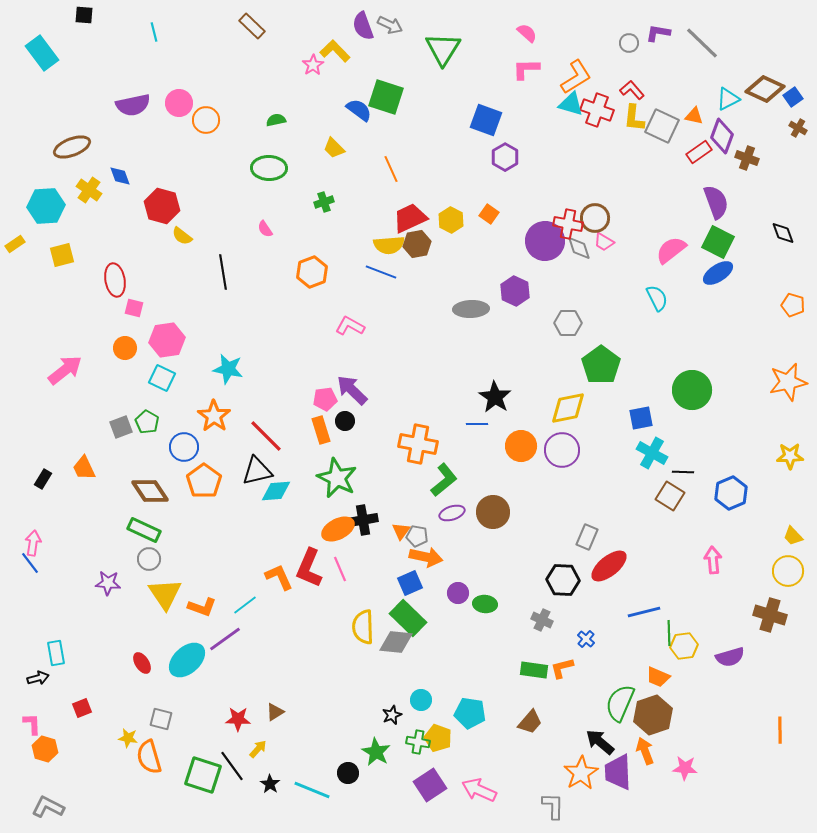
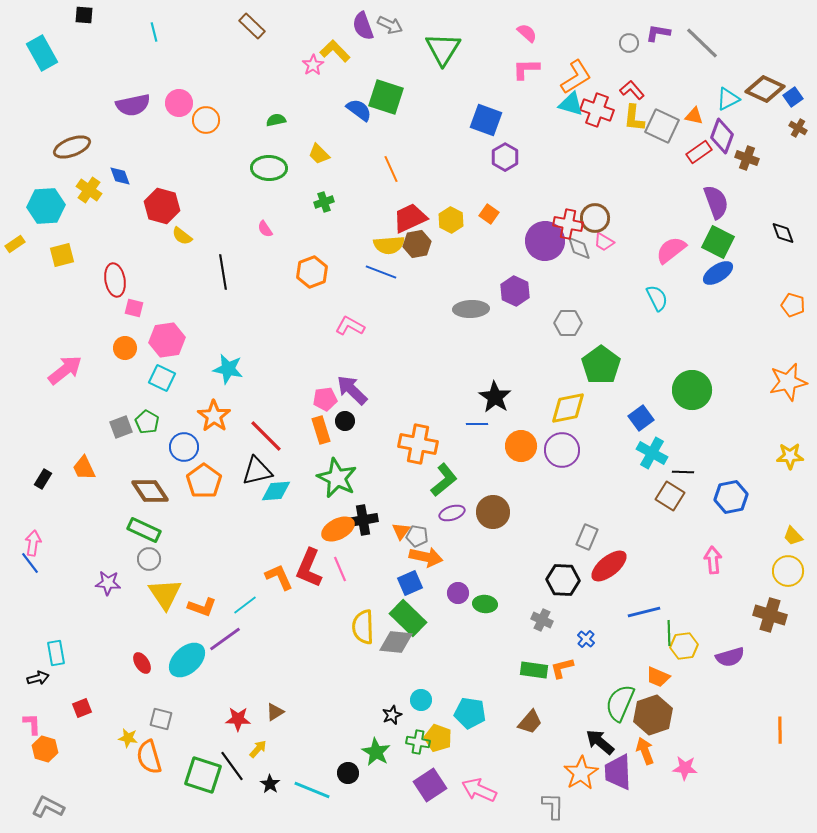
cyan rectangle at (42, 53): rotated 8 degrees clockwise
yellow trapezoid at (334, 148): moved 15 px left, 6 px down
blue square at (641, 418): rotated 25 degrees counterclockwise
blue hexagon at (731, 493): moved 4 px down; rotated 12 degrees clockwise
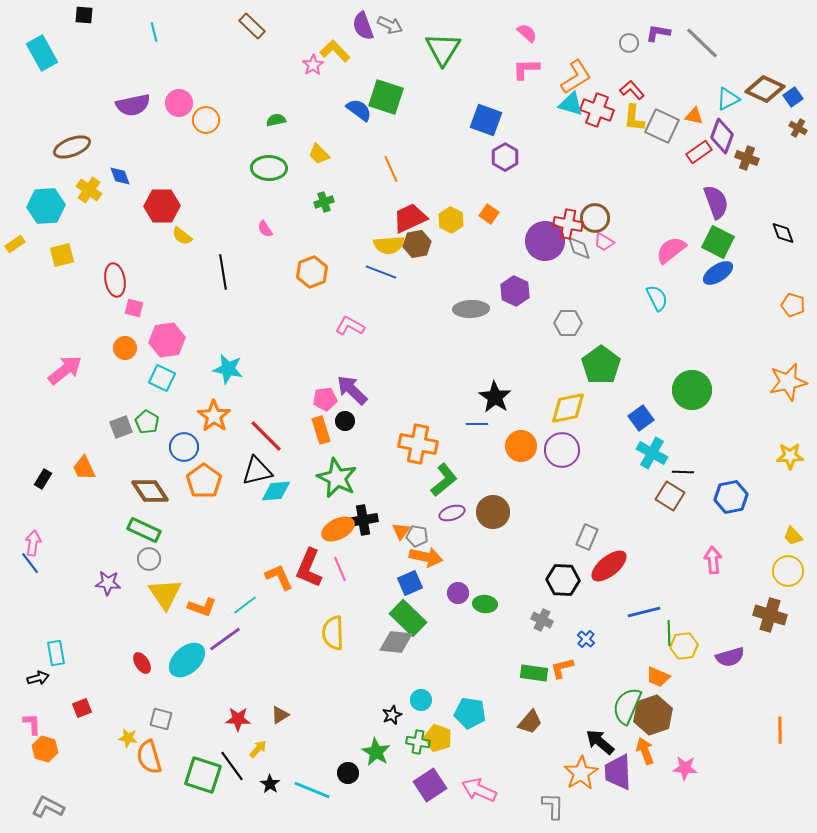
red hexagon at (162, 206): rotated 16 degrees counterclockwise
yellow semicircle at (363, 627): moved 30 px left, 6 px down
green rectangle at (534, 670): moved 3 px down
green semicircle at (620, 703): moved 7 px right, 3 px down
brown triangle at (275, 712): moved 5 px right, 3 px down
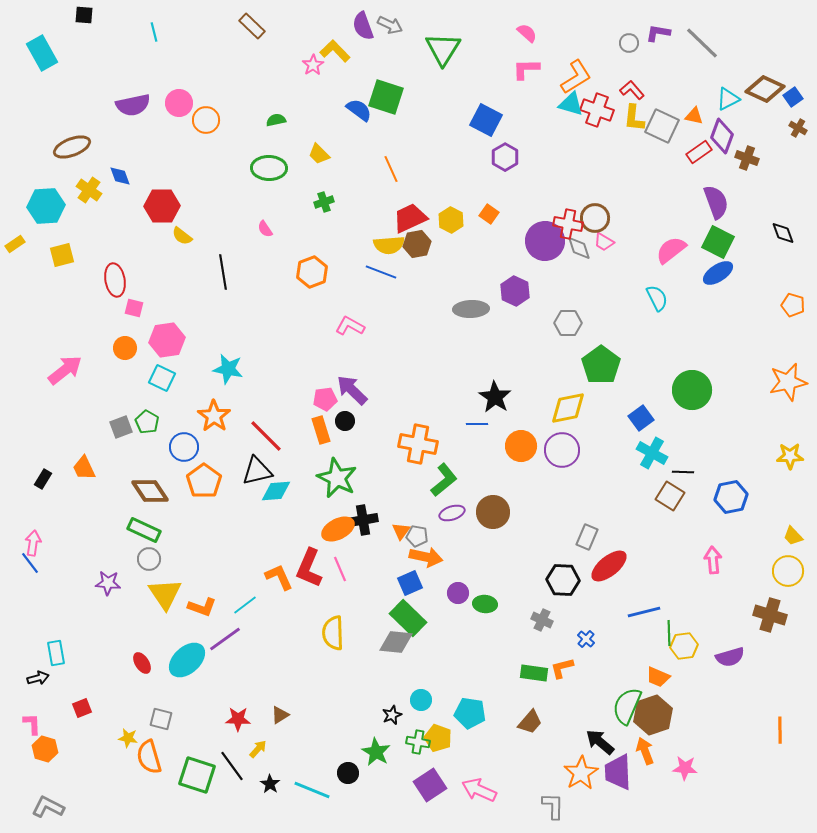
blue square at (486, 120): rotated 8 degrees clockwise
green square at (203, 775): moved 6 px left
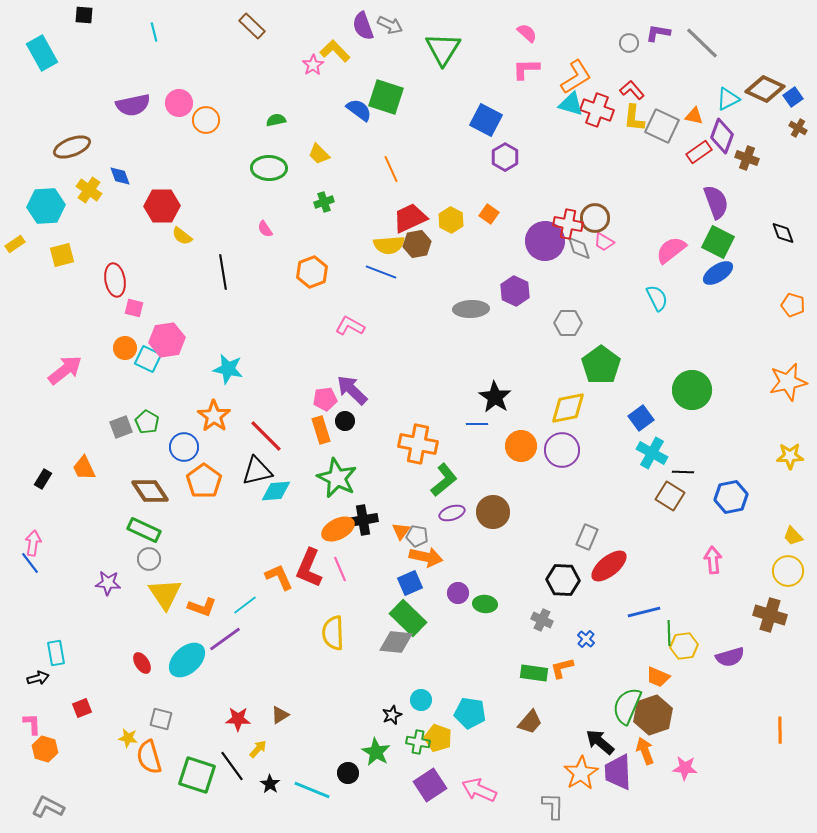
cyan square at (162, 378): moved 14 px left, 19 px up
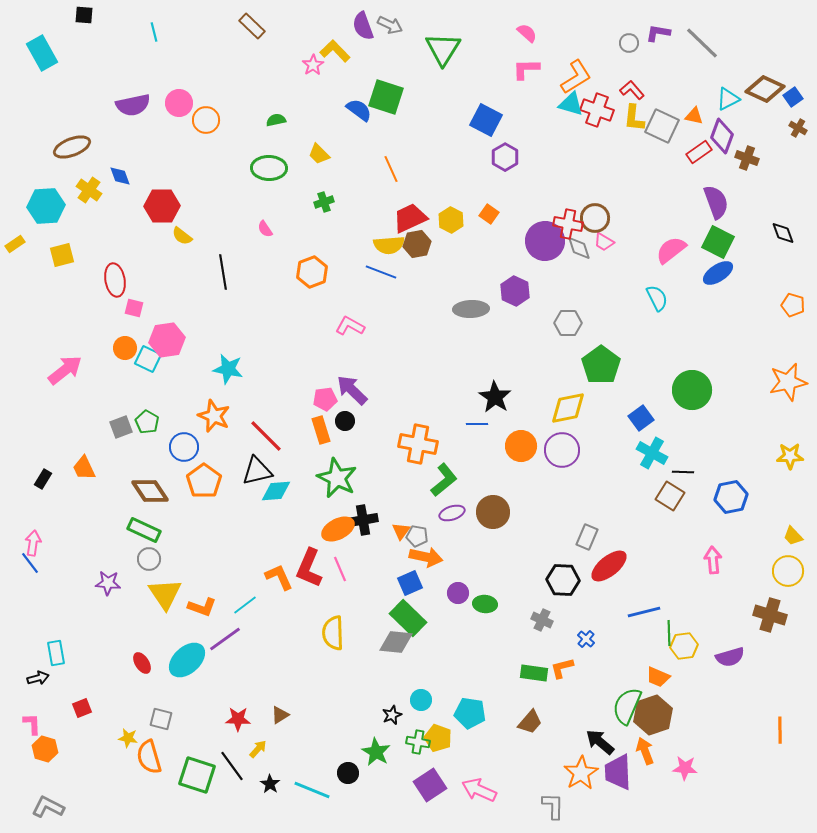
orange star at (214, 416): rotated 12 degrees counterclockwise
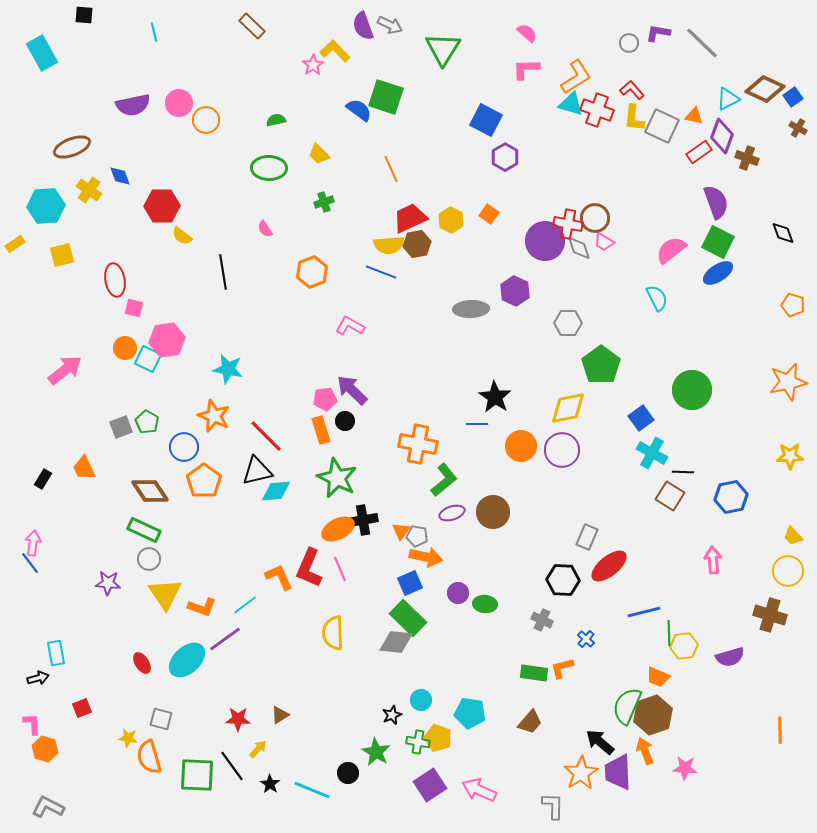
green square at (197, 775): rotated 15 degrees counterclockwise
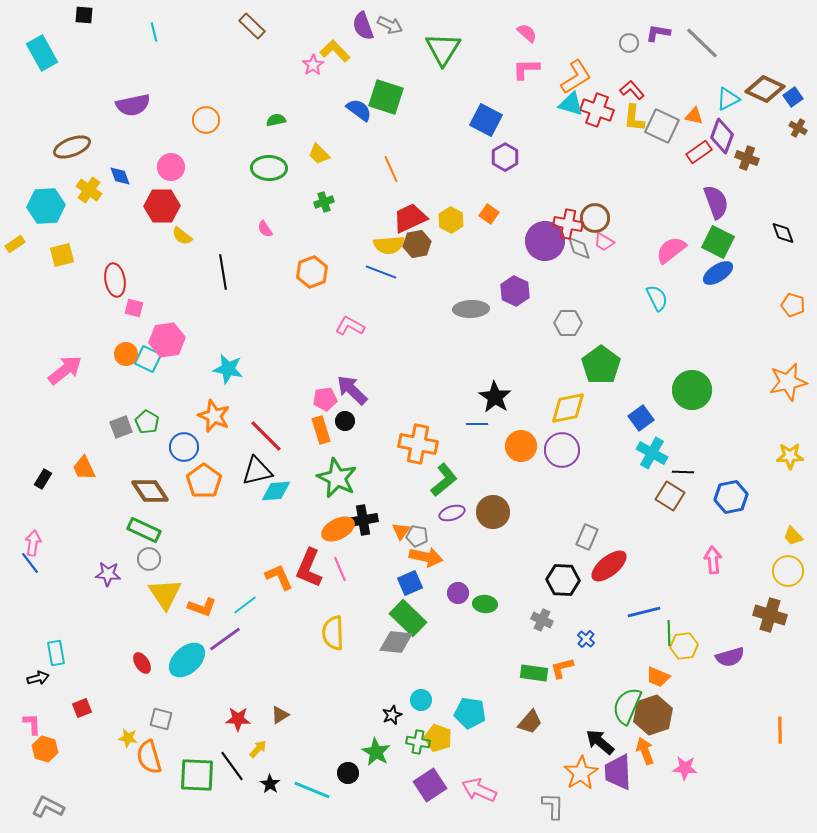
pink circle at (179, 103): moved 8 px left, 64 px down
orange circle at (125, 348): moved 1 px right, 6 px down
purple star at (108, 583): moved 9 px up
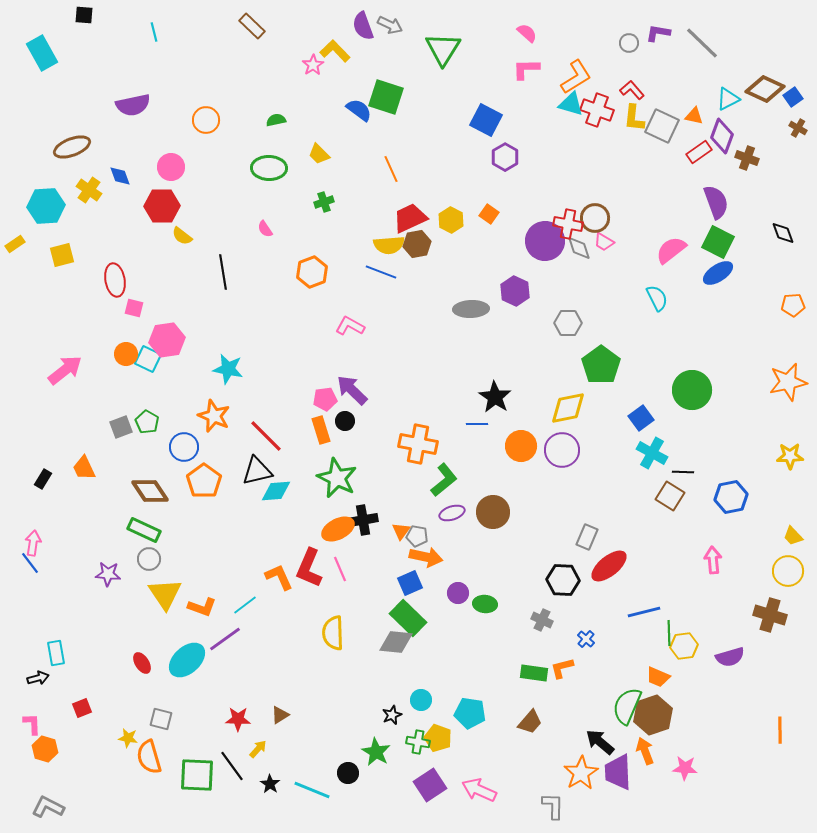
orange pentagon at (793, 305): rotated 20 degrees counterclockwise
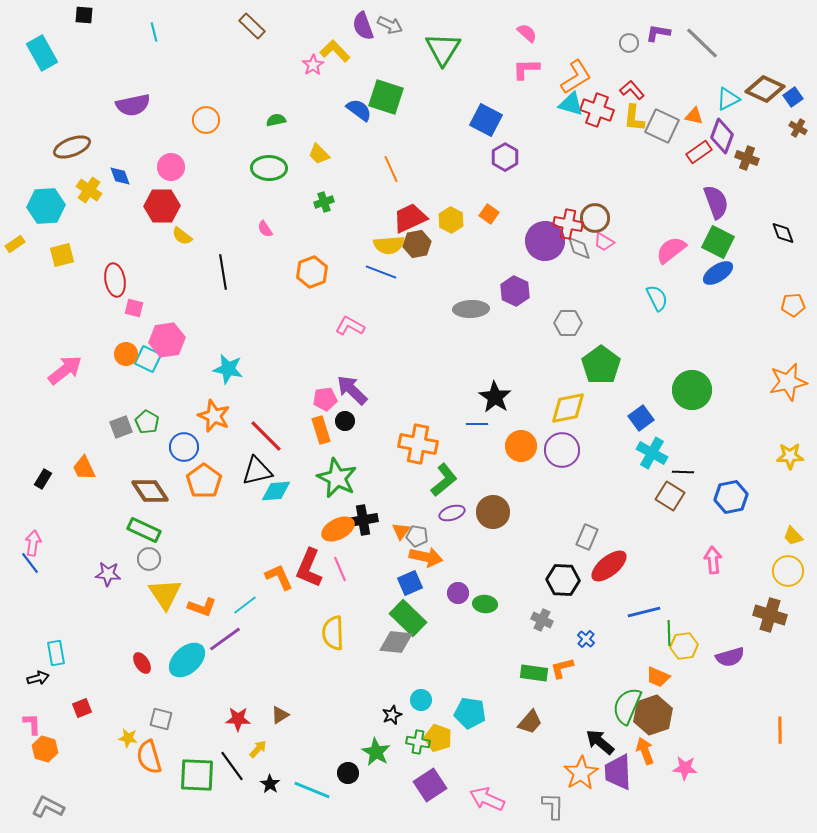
pink arrow at (479, 790): moved 8 px right, 9 px down
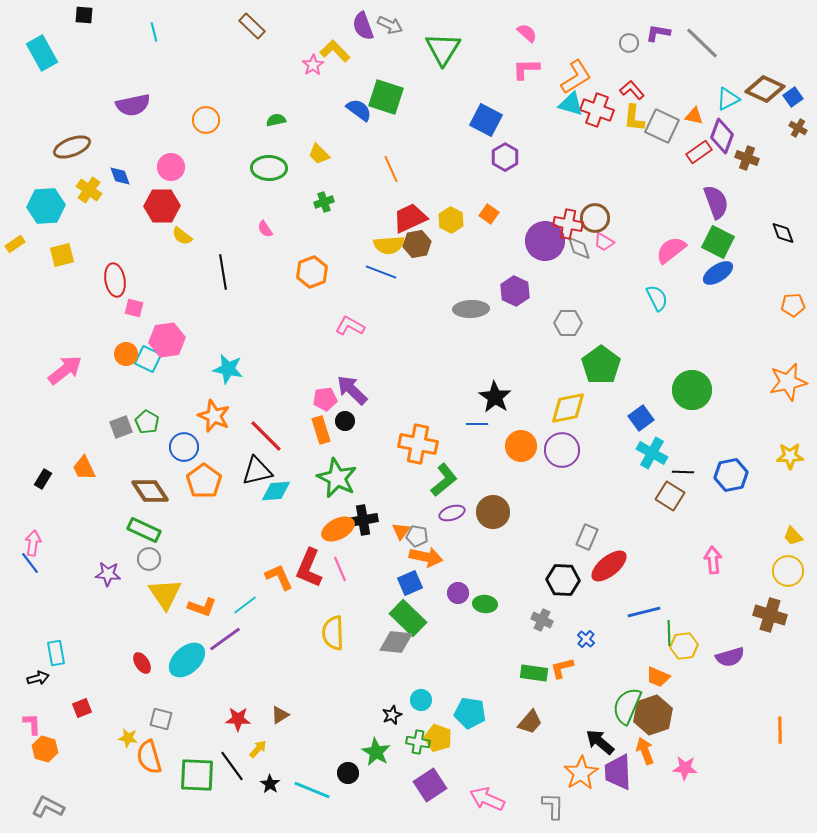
blue hexagon at (731, 497): moved 22 px up
